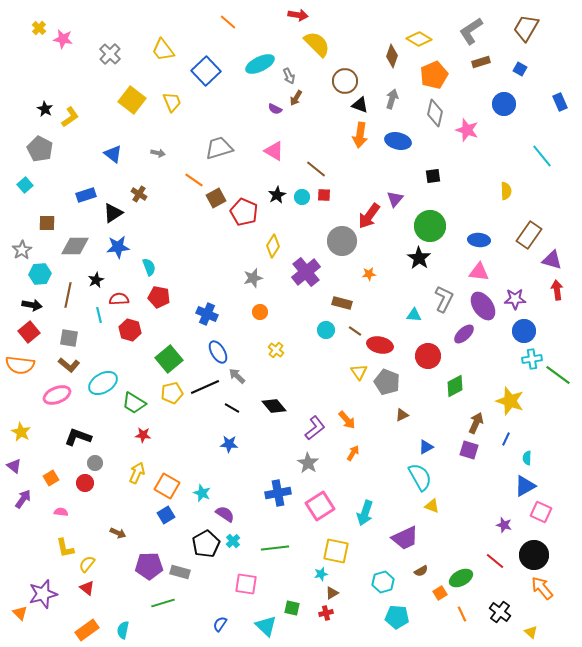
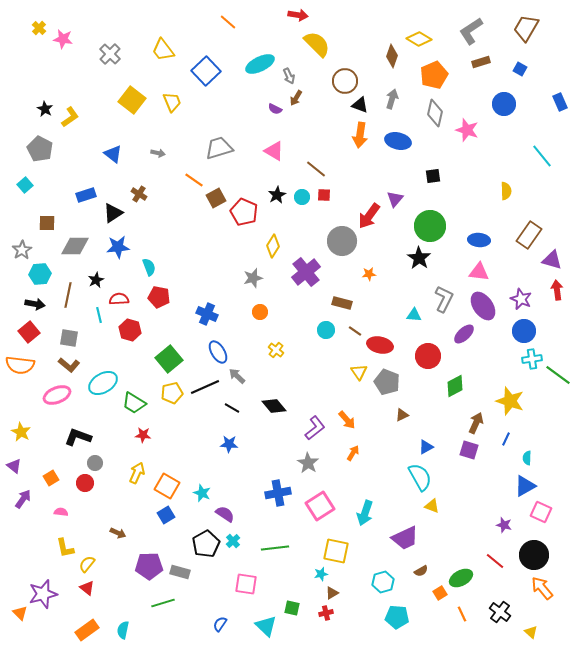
purple star at (515, 299): moved 6 px right; rotated 25 degrees clockwise
black arrow at (32, 305): moved 3 px right, 1 px up
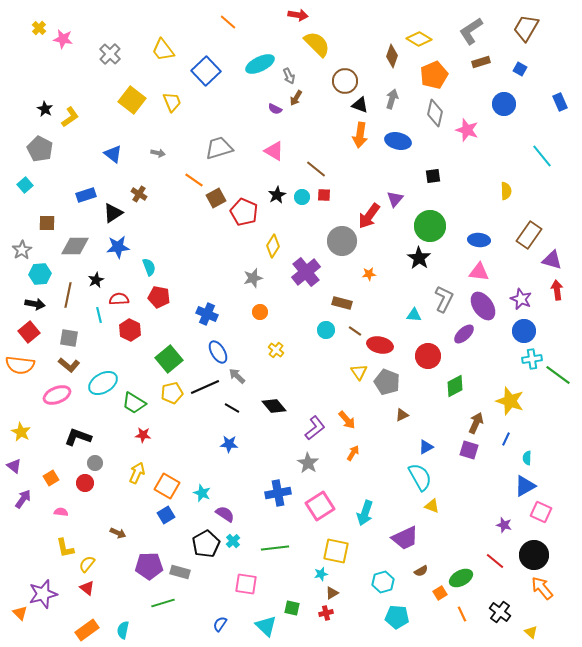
red hexagon at (130, 330): rotated 10 degrees clockwise
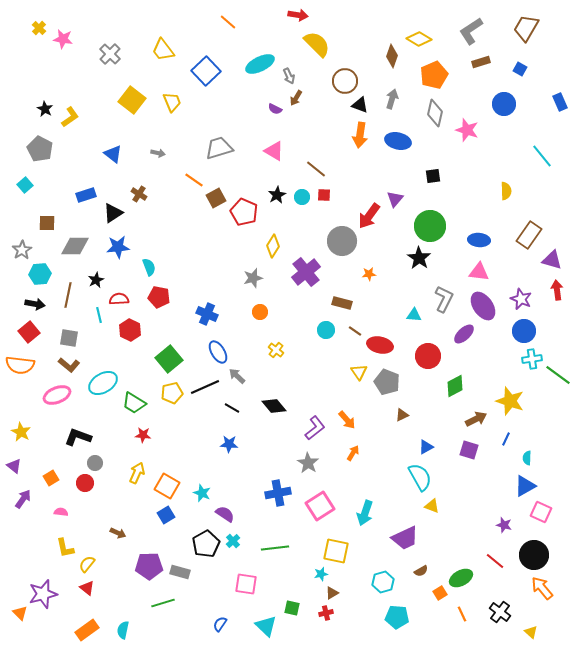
brown arrow at (476, 423): moved 4 px up; rotated 40 degrees clockwise
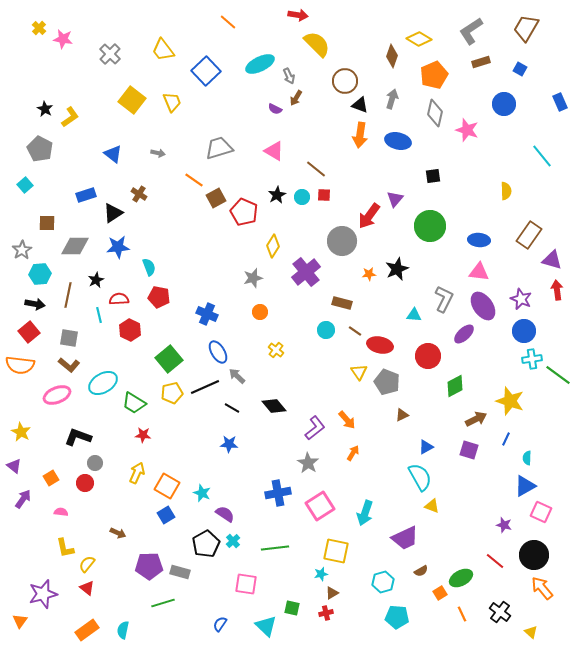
black star at (419, 258): moved 22 px left, 11 px down; rotated 15 degrees clockwise
orange triangle at (20, 613): moved 8 px down; rotated 21 degrees clockwise
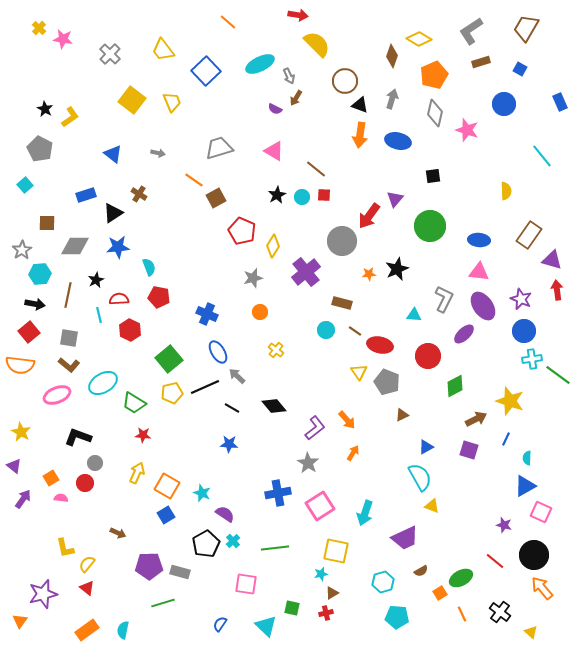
red pentagon at (244, 212): moved 2 px left, 19 px down
pink semicircle at (61, 512): moved 14 px up
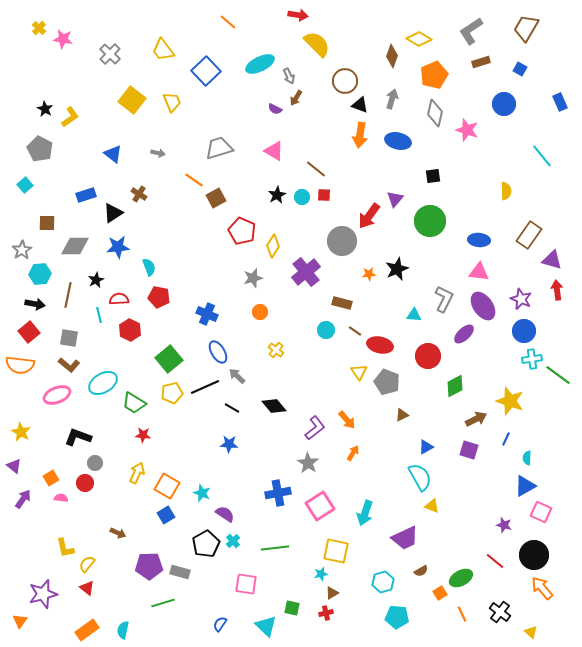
green circle at (430, 226): moved 5 px up
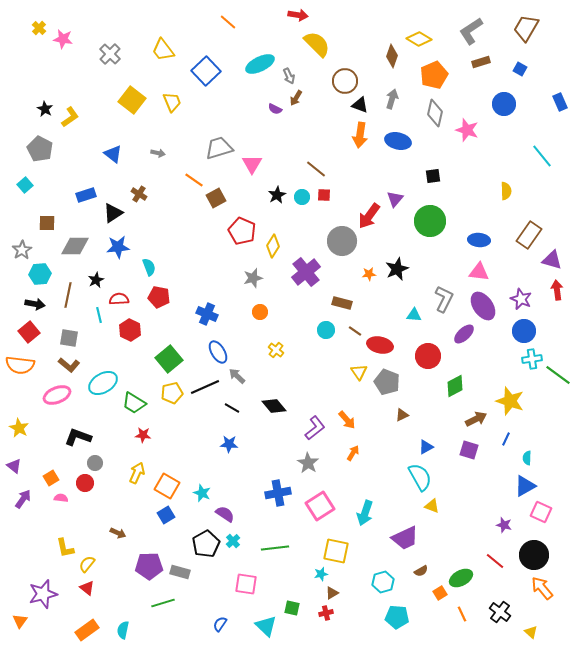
pink triangle at (274, 151): moved 22 px left, 13 px down; rotated 30 degrees clockwise
yellow star at (21, 432): moved 2 px left, 4 px up
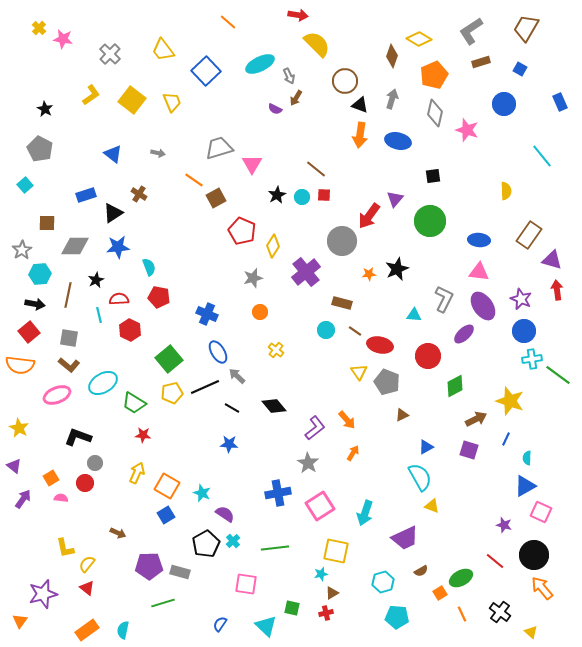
yellow L-shape at (70, 117): moved 21 px right, 22 px up
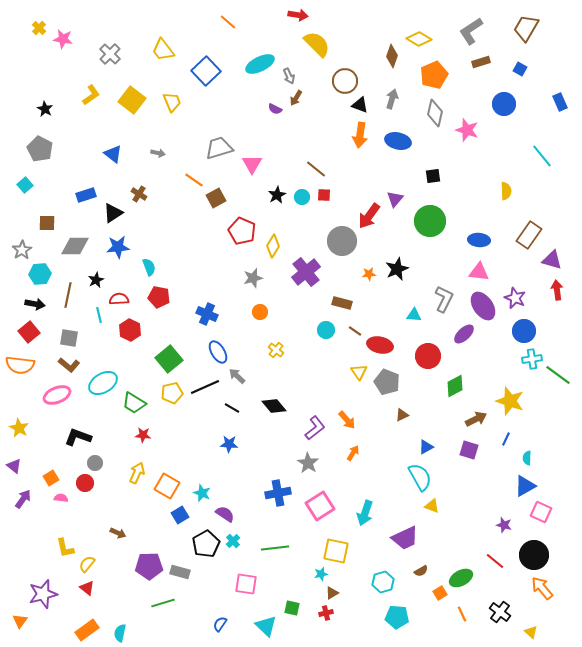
purple star at (521, 299): moved 6 px left, 1 px up
blue square at (166, 515): moved 14 px right
cyan semicircle at (123, 630): moved 3 px left, 3 px down
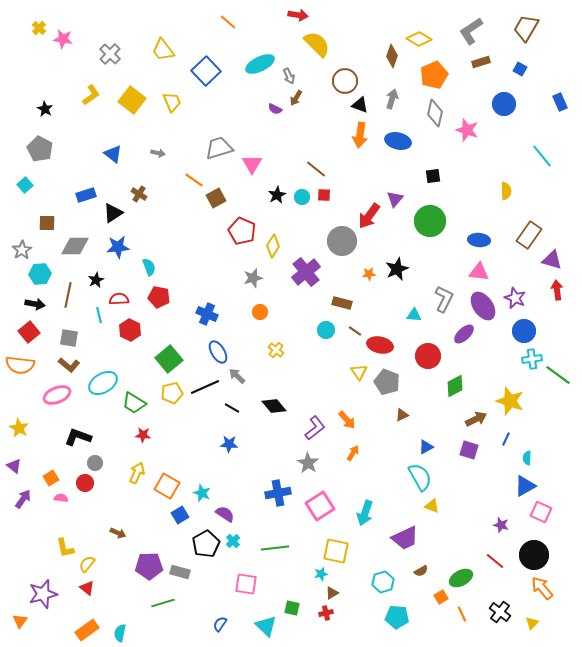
purple star at (504, 525): moved 3 px left
orange square at (440, 593): moved 1 px right, 4 px down
yellow triangle at (531, 632): moved 1 px right, 9 px up; rotated 32 degrees clockwise
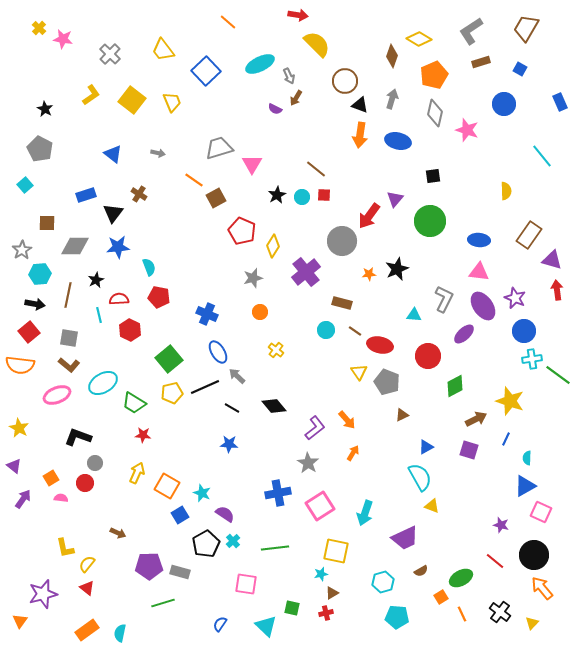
black triangle at (113, 213): rotated 20 degrees counterclockwise
